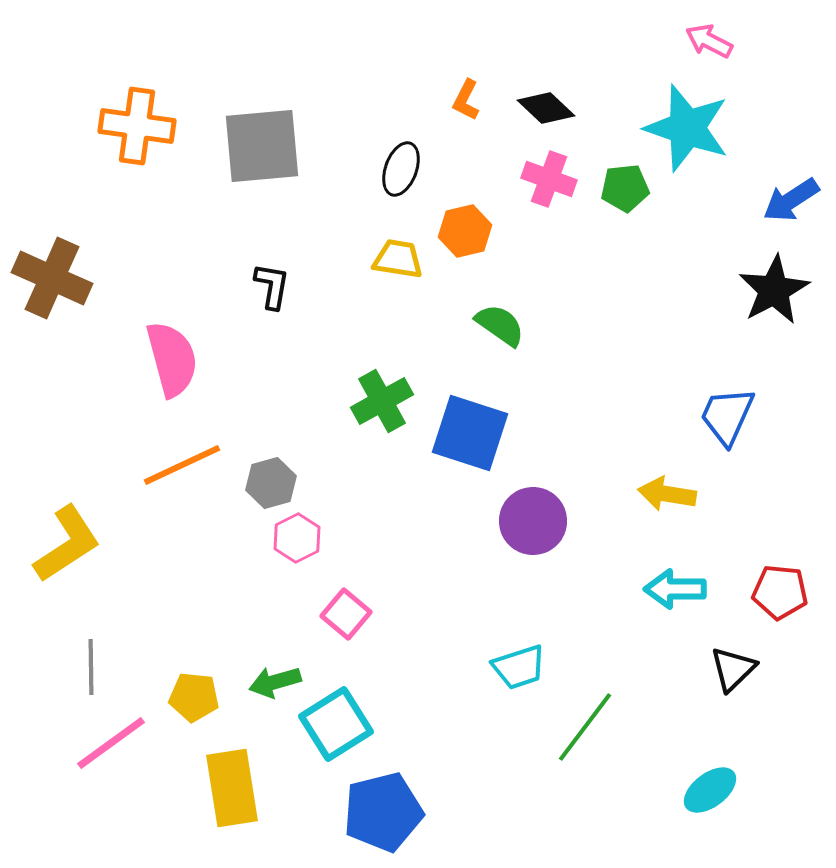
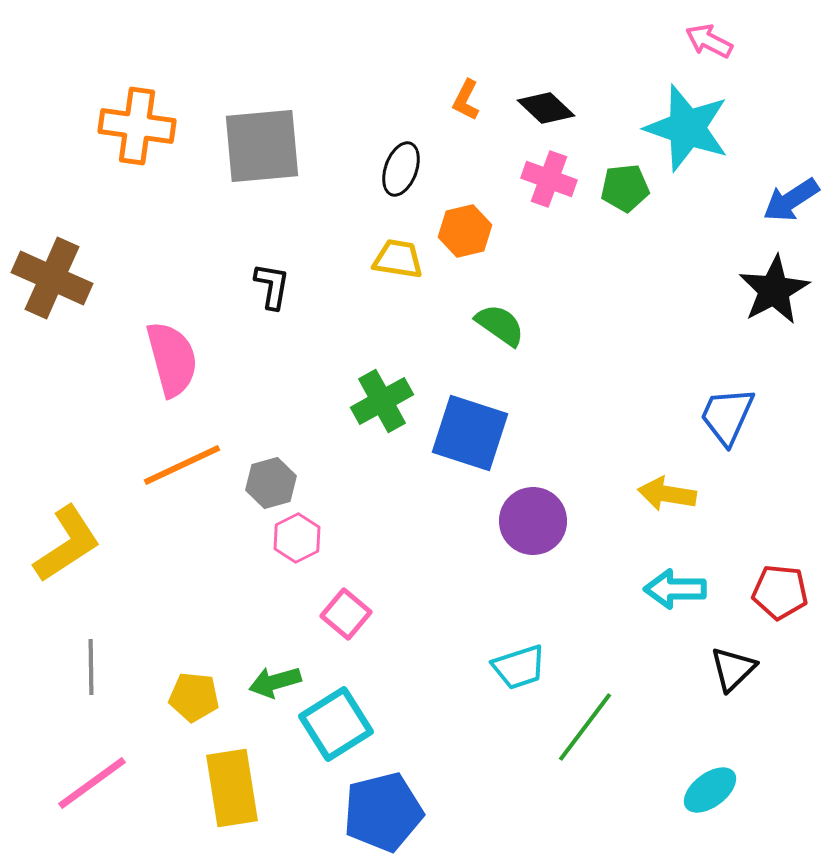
pink line: moved 19 px left, 40 px down
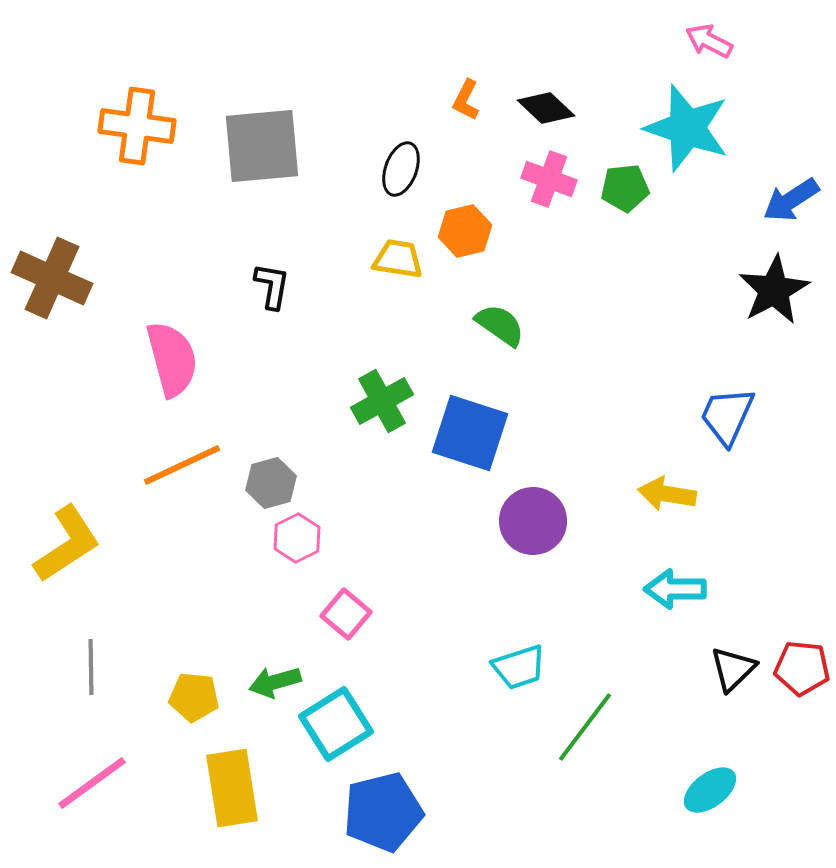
red pentagon: moved 22 px right, 76 px down
